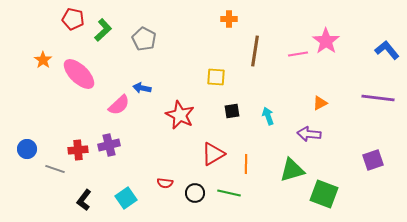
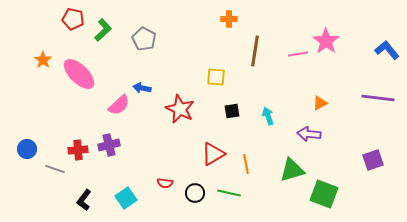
red star: moved 6 px up
orange line: rotated 12 degrees counterclockwise
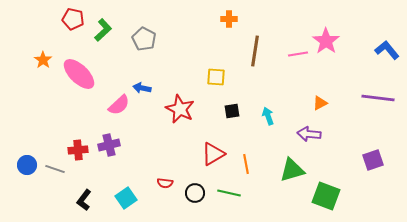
blue circle: moved 16 px down
green square: moved 2 px right, 2 px down
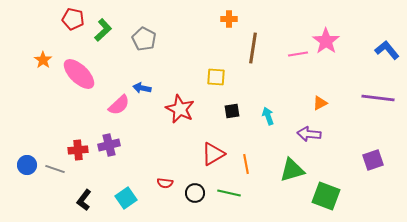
brown line: moved 2 px left, 3 px up
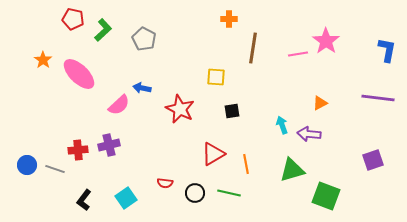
blue L-shape: rotated 50 degrees clockwise
cyan arrow: moved 14 px right, 9 px down
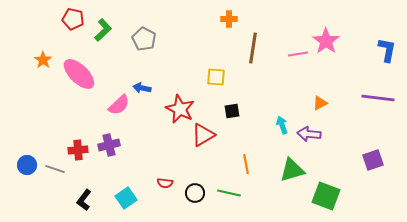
red triangle: moved 10 px left, 19 px up
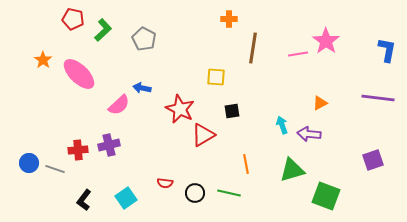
blue circle: moved 2 px right, 2 px up
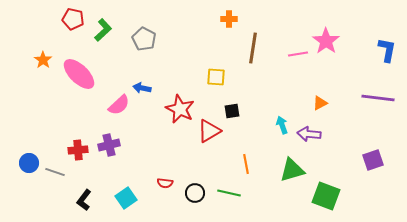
red triangle: moved 6 px right, 4 px up
gray line: moved 3 px down
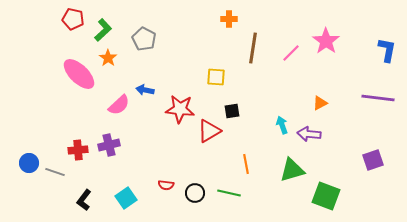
pink line: moved 7 px left, 1 px up; rotated 36 degrees counterclockwise
orange star: moved 65 px right, 2 px up
blue arrow: moved 3 px right, 2 px down
red star: rotated 20 degrees counterclockwise
red semicircle: moved 1 px right, 2 px down
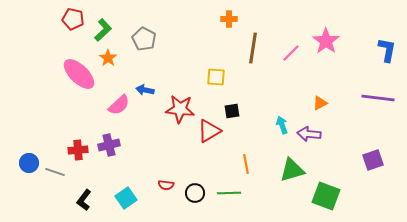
green line: rotated 15 degrees counterclockwise
